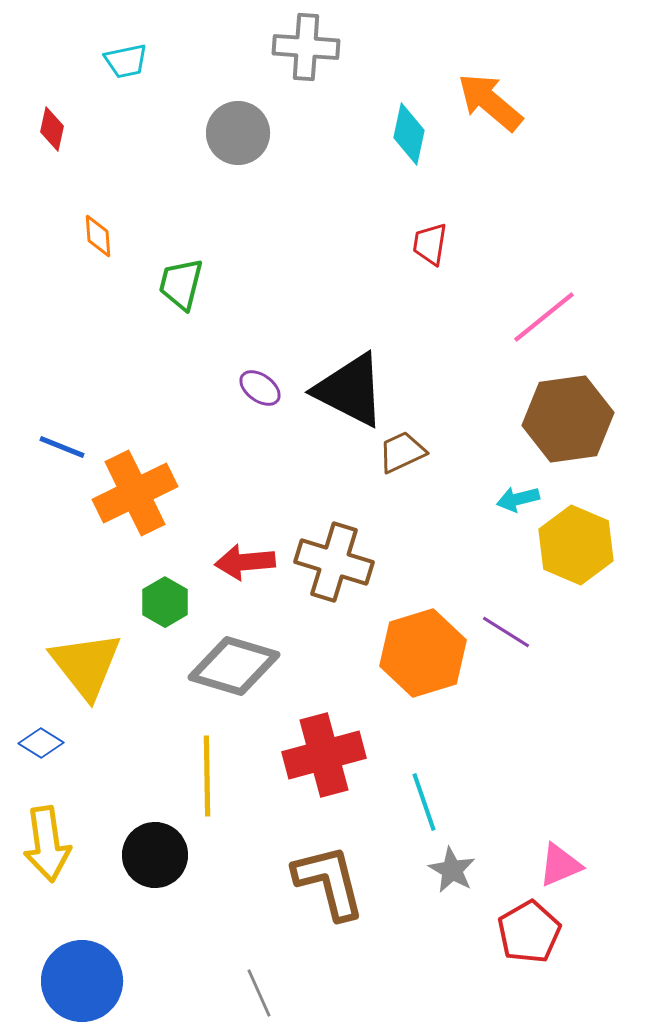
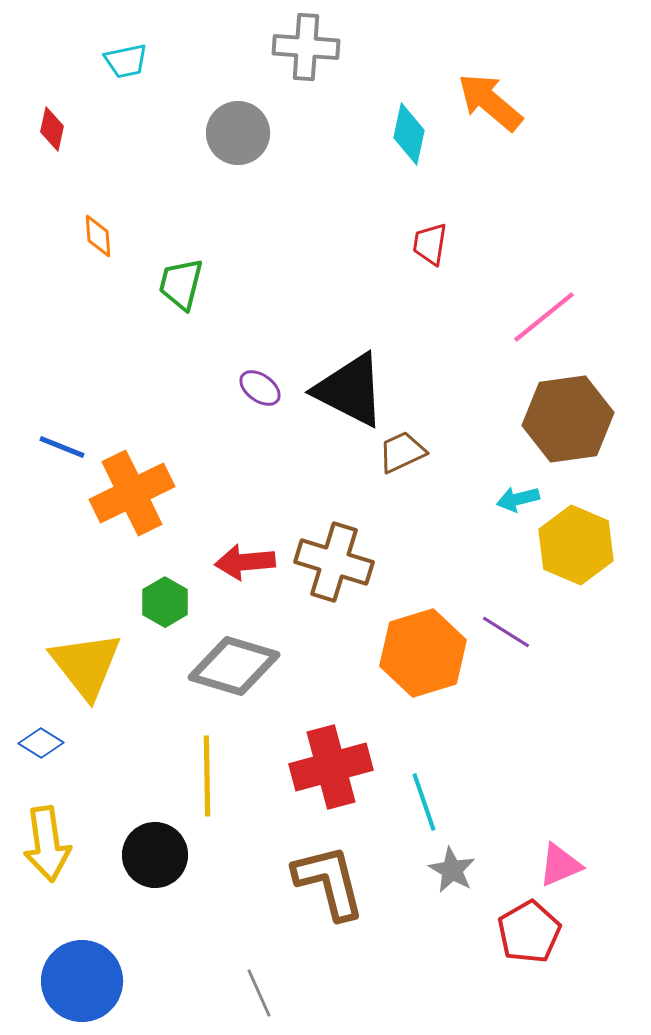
orange cross: moved 3 px left
red cross: moved 7 px right, 12 px down
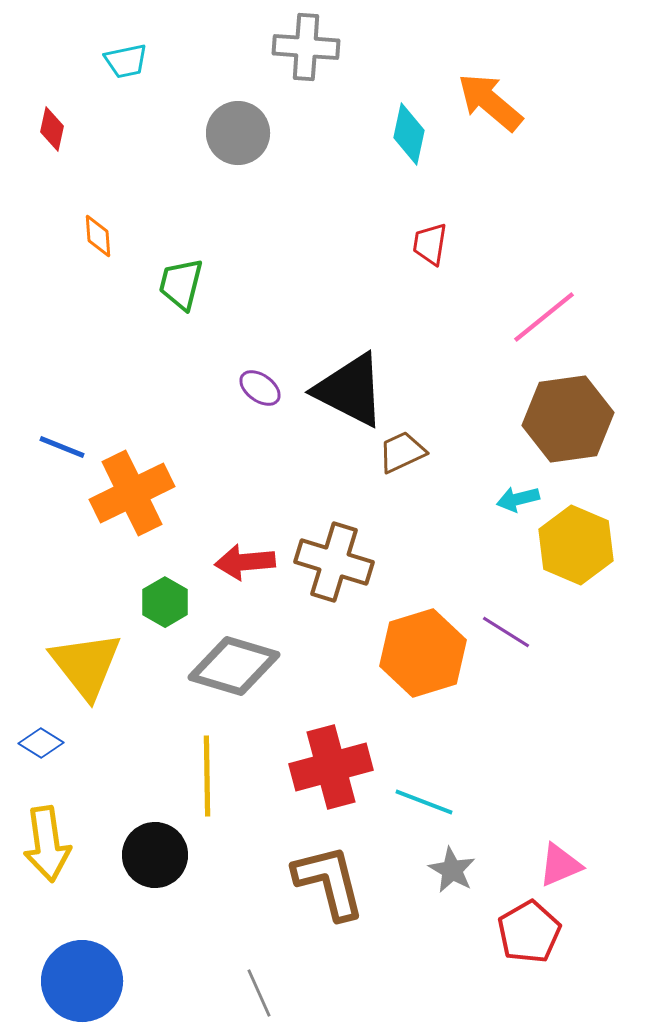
cyan line: rotated 50 degrees counterclockwise
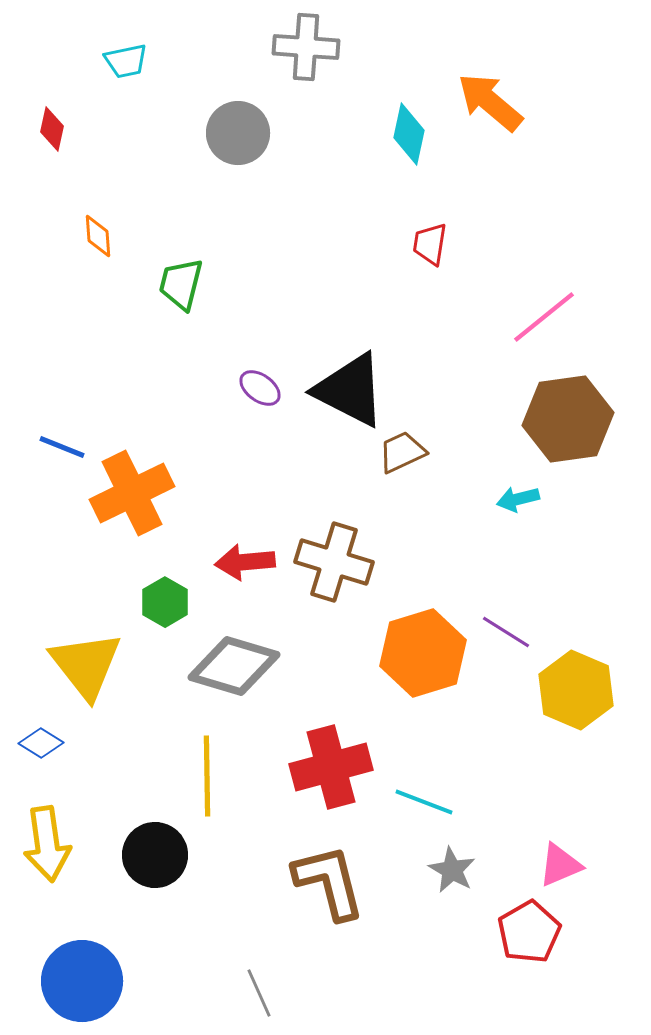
yellow hexagon: moved 145 px down
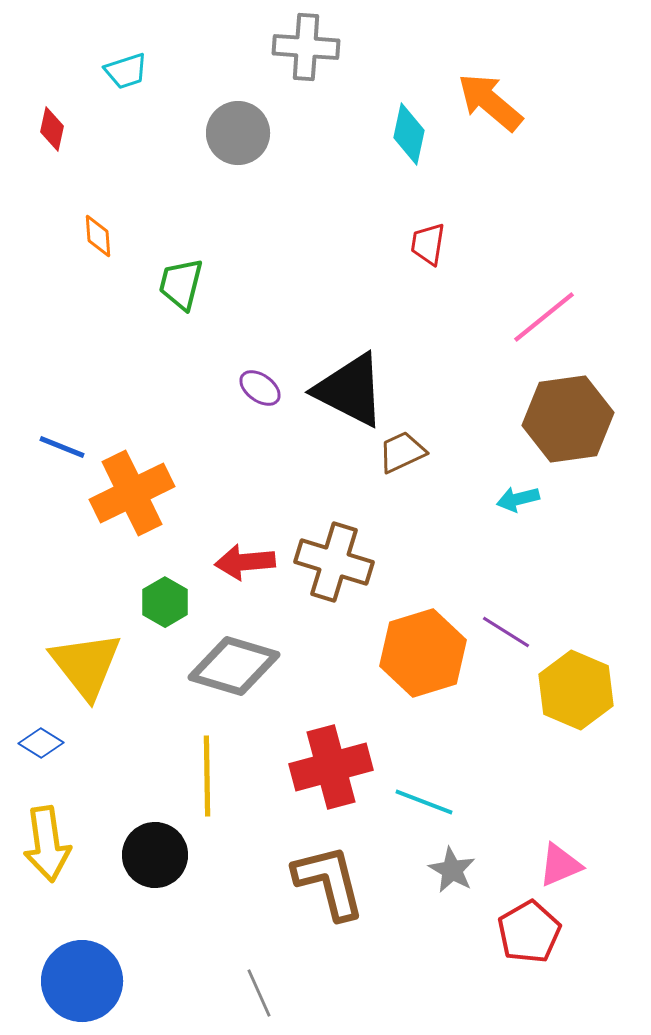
cyan trapezoid: moved 10 px down; rotated 6 degrees counterclockwise
red trapezoid: moved 2 px left
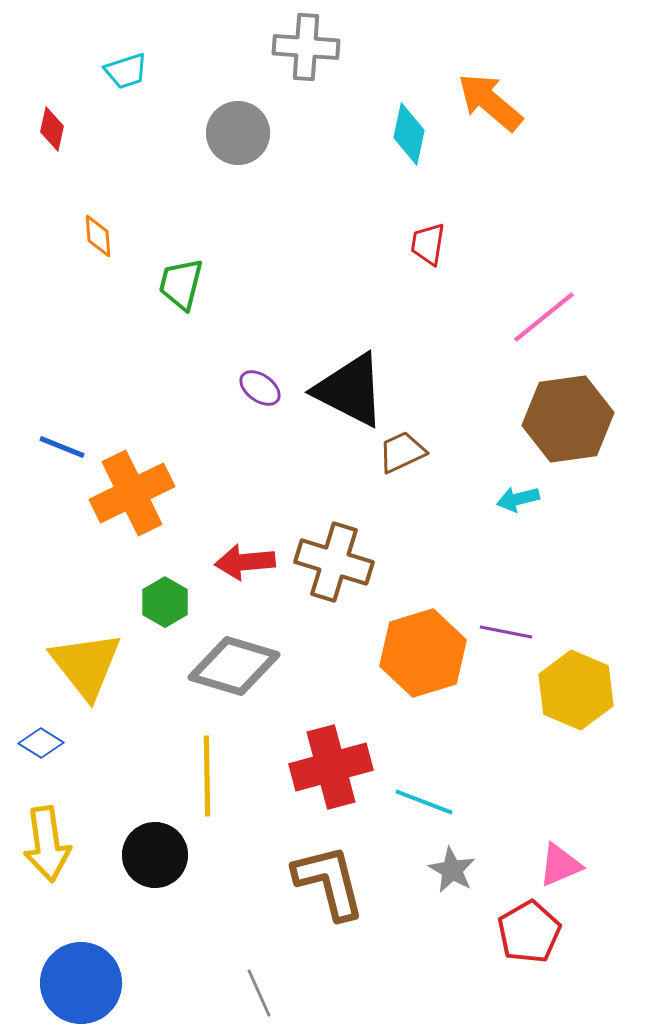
purple line: rotated 21 degrees counterclockwise
blue circle: moved 1 px left, 2 px down
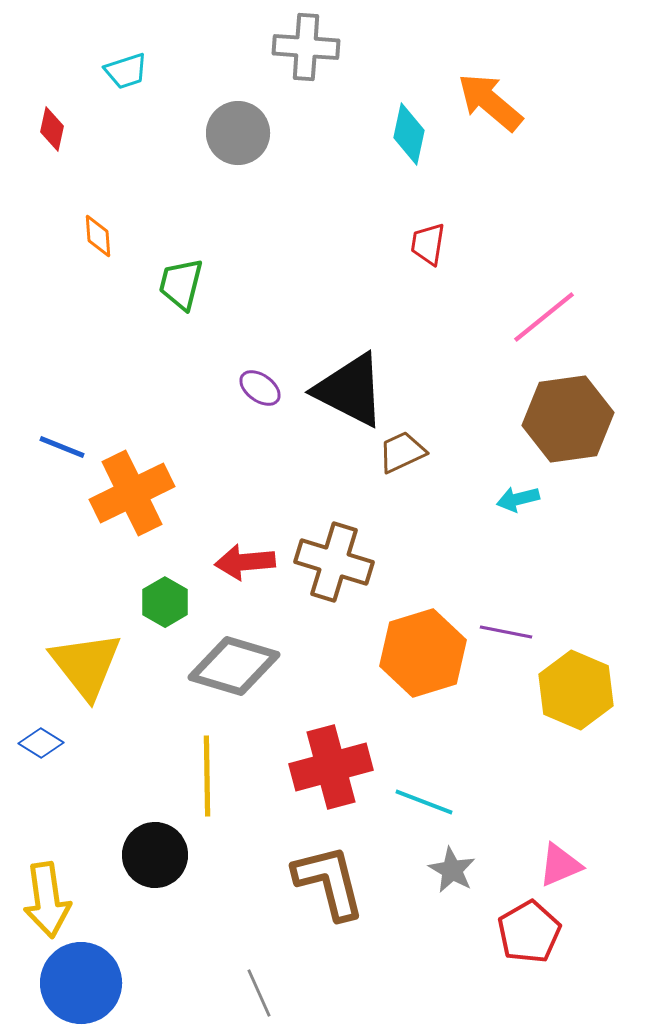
yellow arrow: moved 56 px down
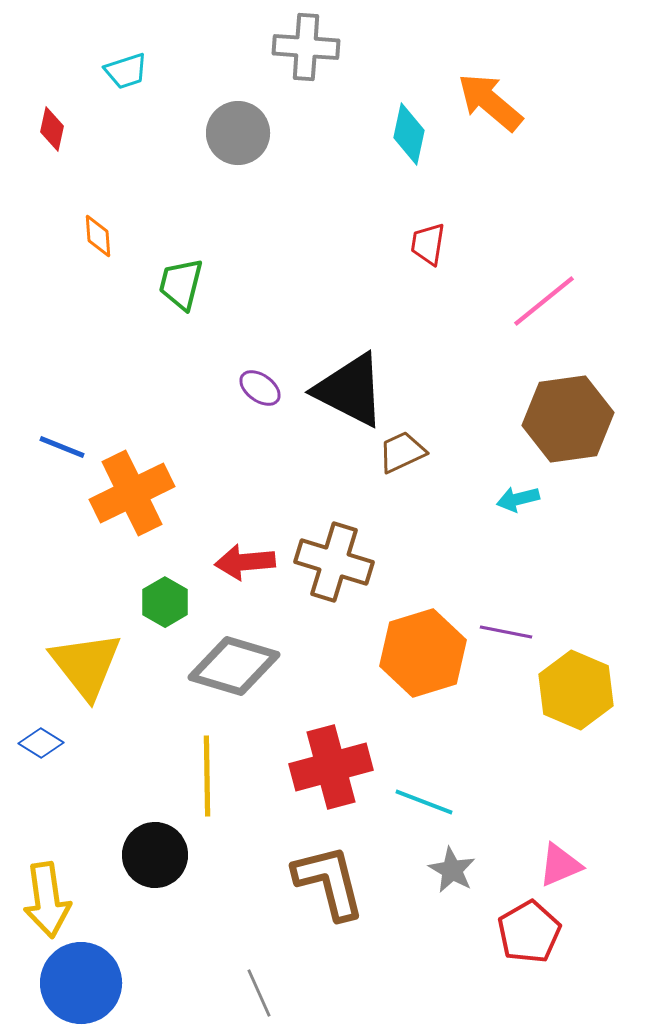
pink line: moved 16 px up
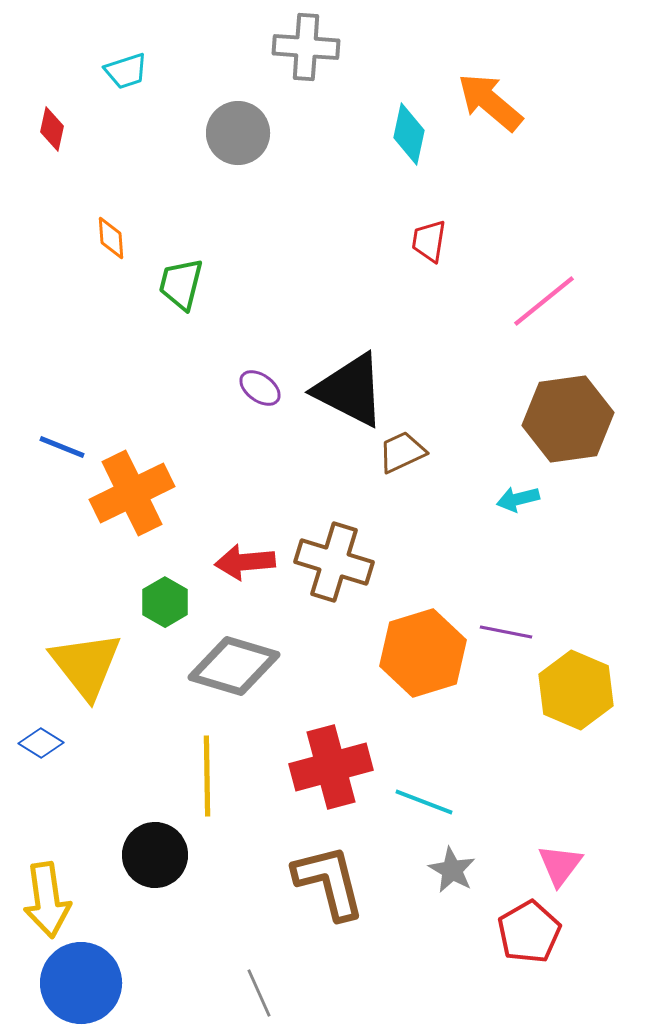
orange diamond: moved 13 px right, 2 px down
red trapezoid: moved 1 px right, 3 px up
pink triangle: rotated 30 degrees counterclockwise
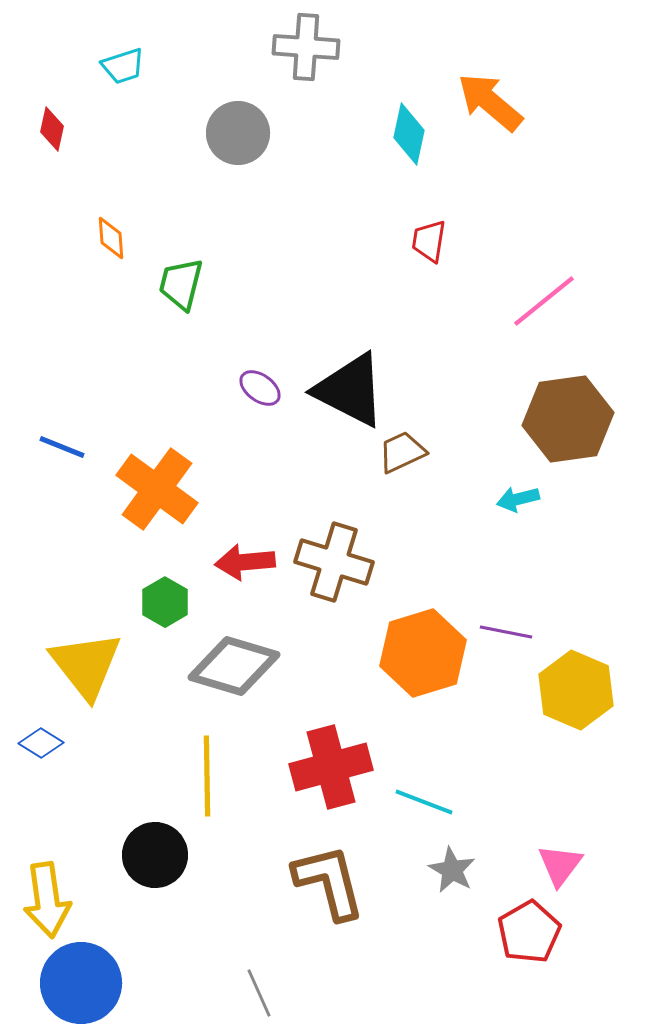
cyan trapezoid: moved 3 px left, 5 px up
orange cross: moved 25 px right, 4 px up; rotated 28 degrees counterclockwise
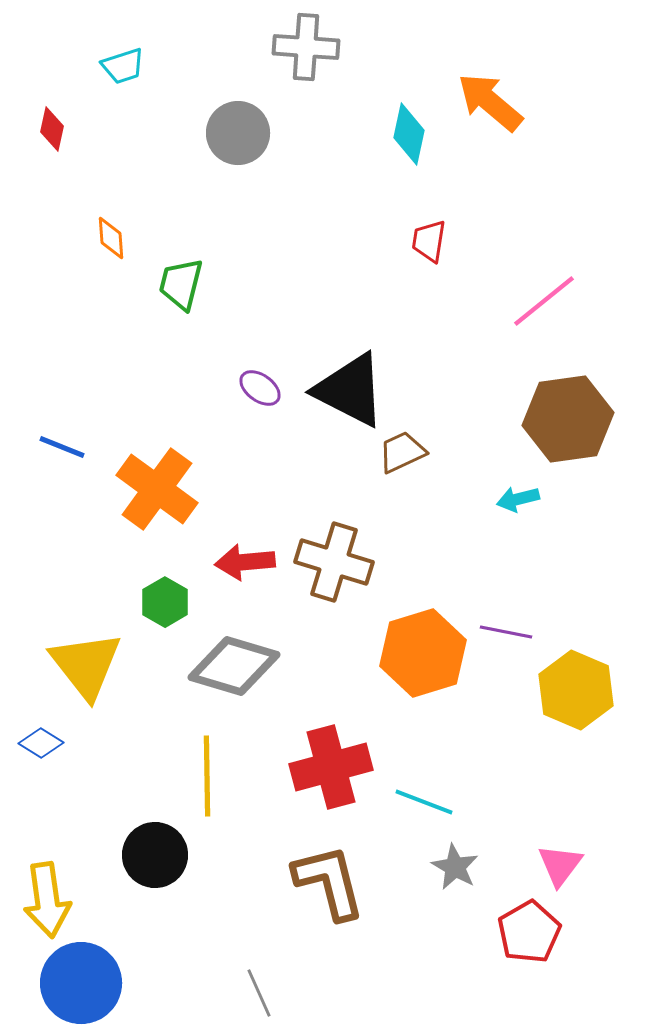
gray star: moved 3 px right, 3 px up
